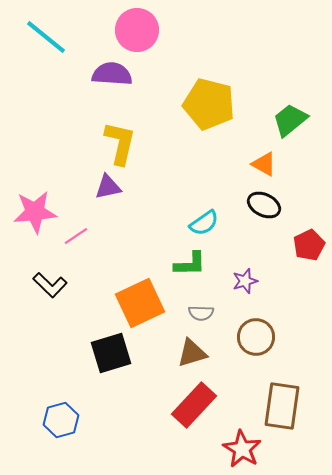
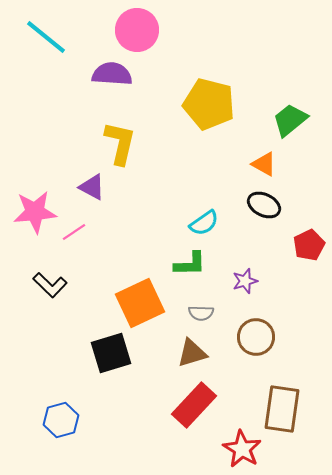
purple triangle: moved 16 px left; rotated 40 degrees clockwise
pink line: moved 2 px left, 4 px up
brown rectangle: moved 3 px down
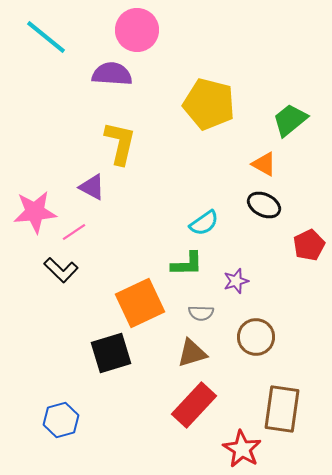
green L-shape: moved 3 px left
purple star: moved 9 px left
black L-shape: moved 11 px right, 15 px up
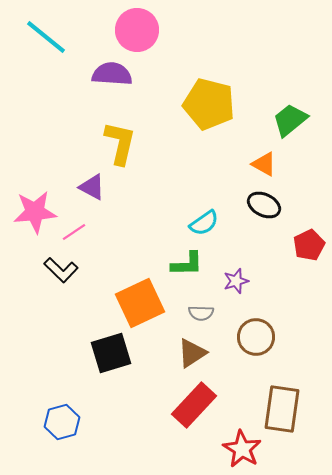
brown triangle: rotated 16 degrees counterclockwise
blue hexagon: moved 1 px right, 2 px down
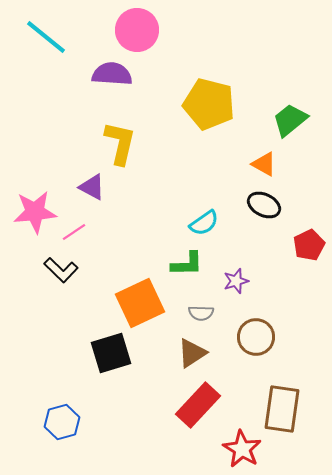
red rectangle: moved 4 px right
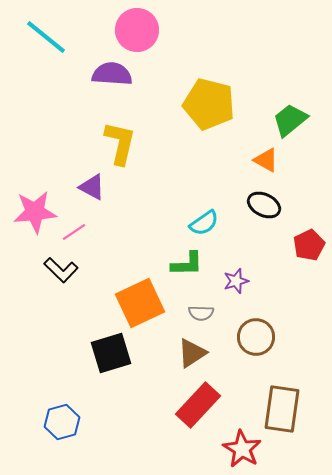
orange triangle: moved 2 px right, 4 px up
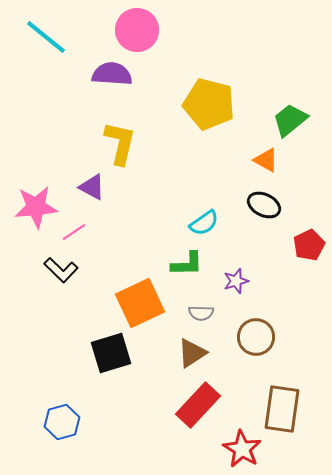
pink star: moved 1 px right, 5 px up
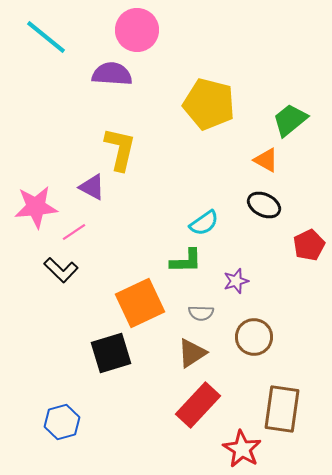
yellow L-shape: moved 6 px down
green L-shape: moved 1 px left, 3 px up
brown circle: moved 2 px left
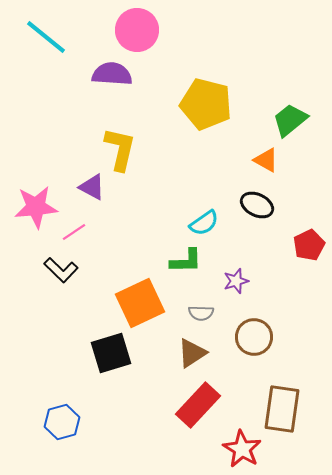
yellow pentagon: moved 3 px left
black ellipse: moved 7 px left
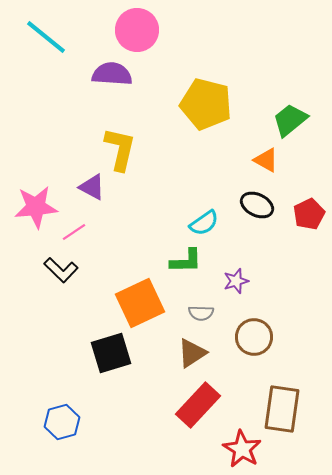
red pentagon: moved 31 px up
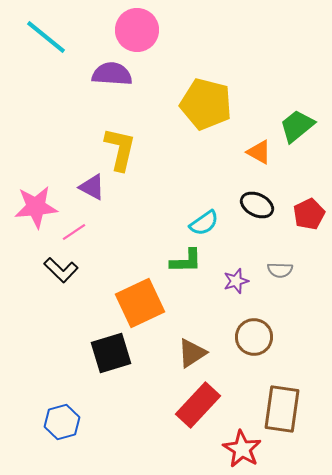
green trapezoid: moved 7 px right, 6 px down
orange triangle: moved 7 px left, 8 px up
gray semicircle: moved 79 px right, 43 px up
